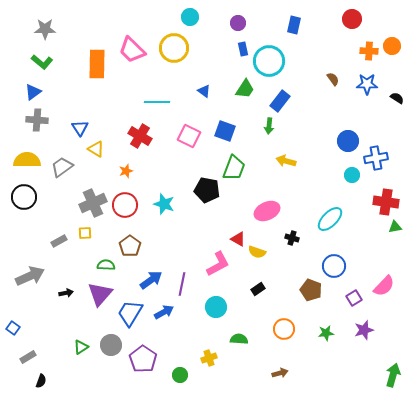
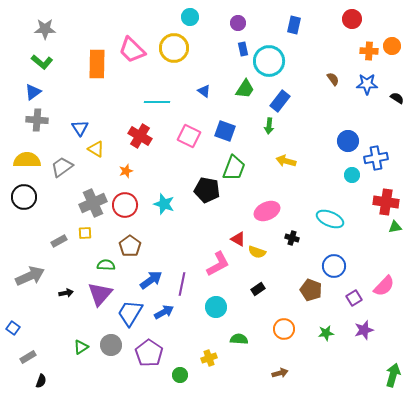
cyan ellipse at (330, 219): rotated 68 degrees clockwise
purple pentagon at (143, 359): moved 6 px right, 6 px up
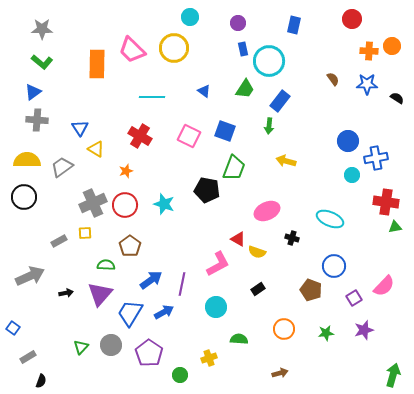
gray star at (45, 29): moved 3 px left
cyan line at (157, 102): moved 5 px left, 5 px up
green triangle at (81, 347): rotated 14 degrees counterclockwise
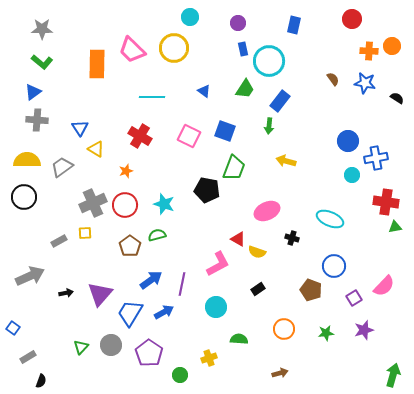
blue star at (367, 84): moved 2 px left, 1 px up; rotated 10 degrees clockwise
green semicircle at (106, 265): moved 51 px right, 30 px up; rotated 18 degrees counterclockwise
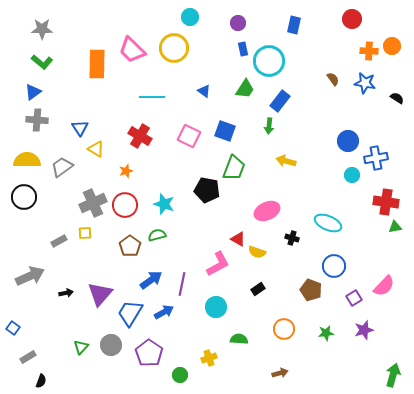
cyan ellipse at (330, 219): moved 2 px left, 4 px down
